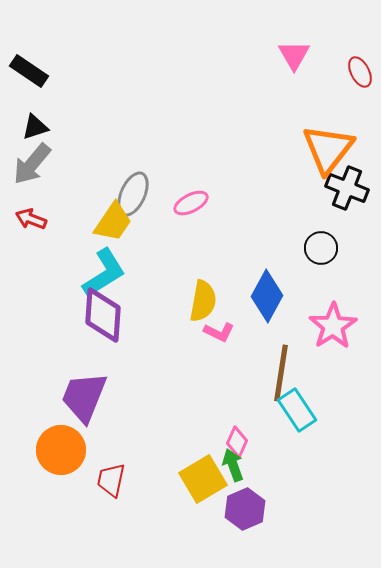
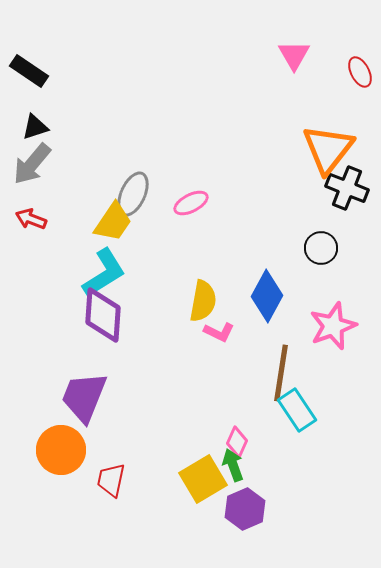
pink star: rotated 12 degrees clockwise
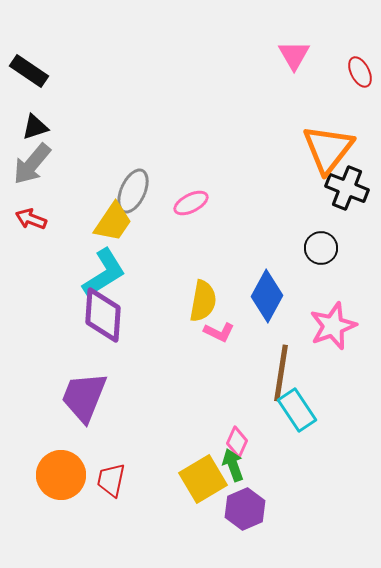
gray ellipse: moved 3 px up
orange circle: moved 25 px down
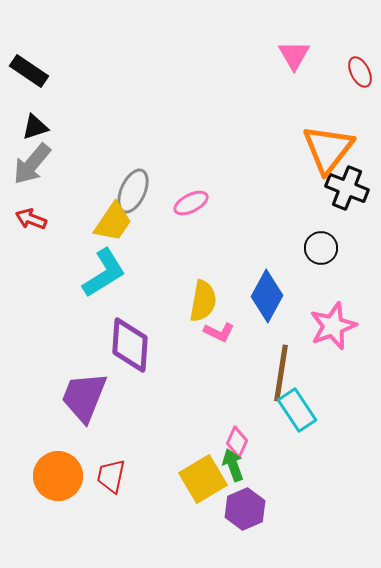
purple diamond: moved 27 px right, 30 px down
orange circle: moved 3 px left, 1 px down
red trapezoid: moved 4 px up
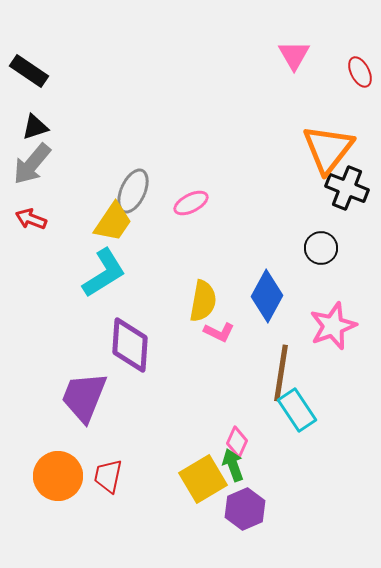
red trapezoid: moved 3 px left
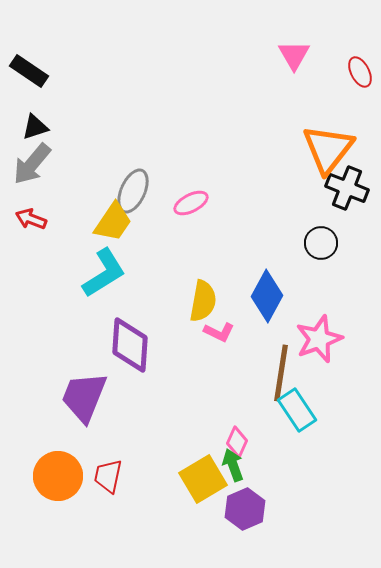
black circle: moved 5 px up
pink star: moved 14 px left, 13 px down
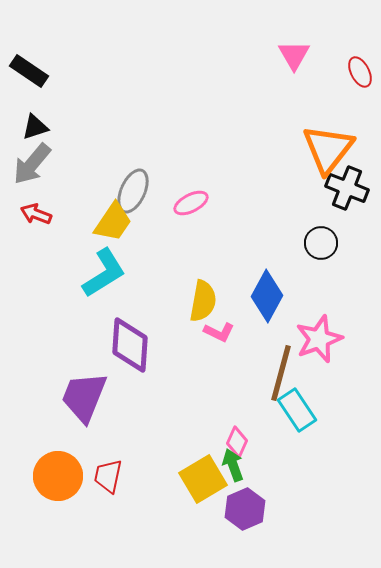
red arrow: moved 5 px right, 5 px up
brown line: rotated 6 degrees clockwise
